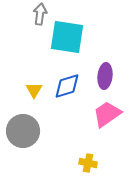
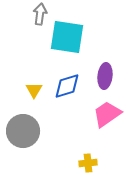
yellow cross: rotated 18 degrees counterclockwise
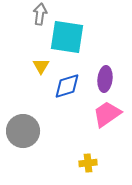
purple ellipse: moved 3 px down
yellow triangle: moved 7 px right, 24 px up
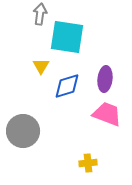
pink trapezoid: rotated 56 degrees clockwise
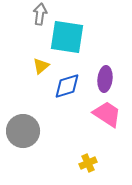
yellow triangle: rotated 18 degrees clockwise
pink trapezoid: rotated 12 degrees clockwise
yellow cross: rotated 18 degrees counterclockwise
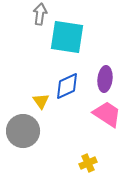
yellow triangle: moved 35 px down; rotated 24 degrees counterclockwise
blue diamond: rotated 8 degrees counterclockwise
